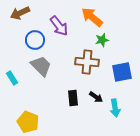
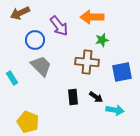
orange arrow: rotated 40 degrees counterclockwise
black rectangle: moved 1 px up
cyan arrow: moved 2 px down; rotated 72 degrees counterclockwise
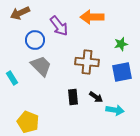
green star: moved 19 px right, 4 px down
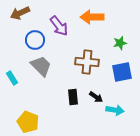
green star: moved 1 px left, 1 px up
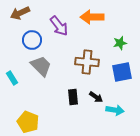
blue circle: moved 3 px left
